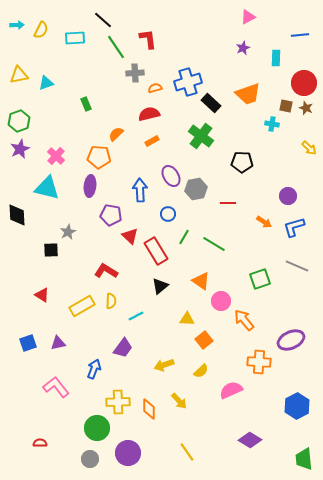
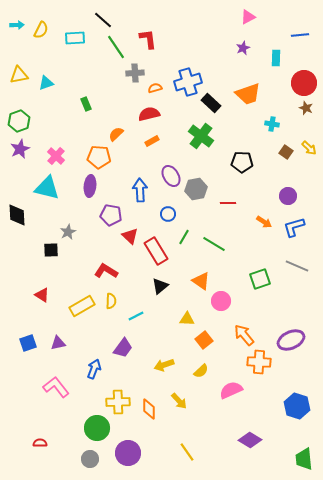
brown square at (286, 106): moved 46 px down; rotated 24 degrees clockwise
orange arrow at (244, 320): moved 15 px down
blue hexagon at (297, 406): rotated 15 degrees counterclockwise
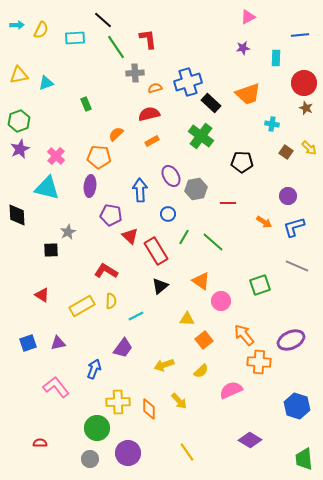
purple star at (243, 48): rotated 16 degrees clockwise
green line at (214, 244): moved 1 px left, 2 px up; rotated 10 degrees clockwise
green square at (260, 279): moved 6 px down
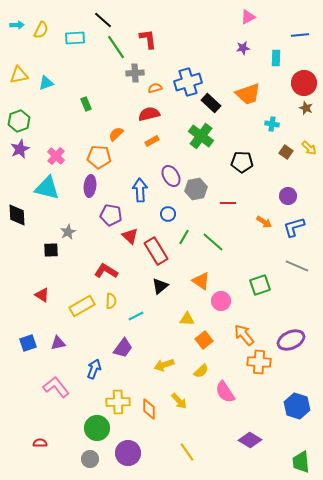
pink semicircle at (231, 390): moved 6 px left, 2 px down; rotated 100 degrees counterclockwise
green trapezoid at (304, 459): moved 3 px left, 3 px down
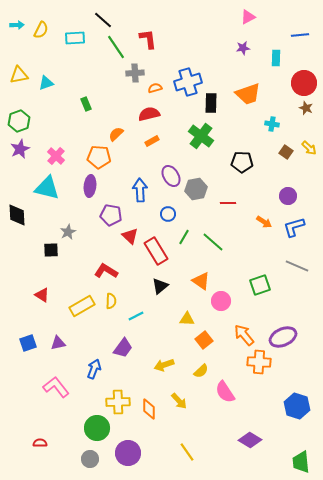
black rectangle at (211, 103): rotated 48 degrees clockwise
purple ellipse at (291, 340): moved 8 px left, 3 px up
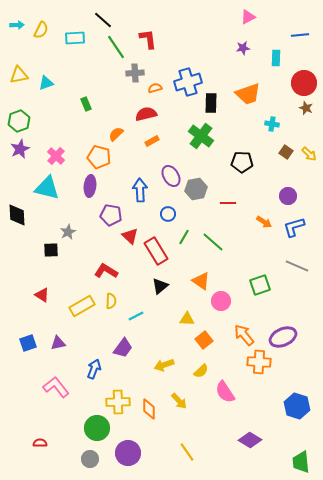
red semicircle at (149, 114): moved 3 px left
yellow arrow at (309, 148): moved 6 px down
orange pentagon at (99, 157): rotated 10 degrees clockwise
